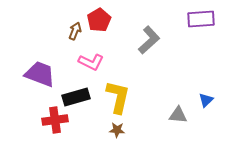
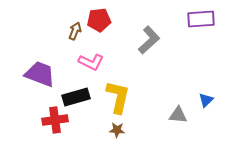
red pentagon: rotated 25 degrees clockwise
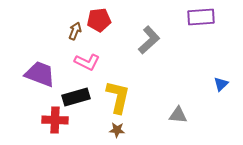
purple rectangle: moved 2 px up
pink L-shape: moved 4 px left
blue triangle: moved 15 px right, 16 px up
red cross: rotated 10 degrees clockwise
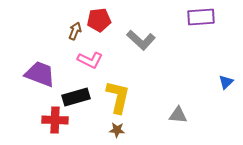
gray L-shape: moved 8 px left; rotated 84 degrees clockwise
pink L-shape: moved 3 px right, 2 px up
blue triangle: moved 5 px right, 2 px up
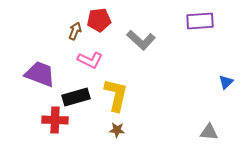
purple rectangle: moved 1 px left, 4 px down
yellow L-shape: moved 2 px left, 2 px up
gray triangle: moved 31 px right, 17 px down
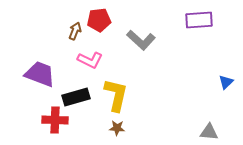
purple rectangle: moved 1 px left, 1 px up
brown star: moved 2 px up
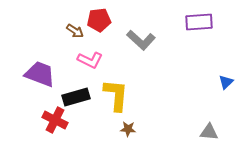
purple rectangle: moved 2 px down
brown arrow: rotated 102 degrees clockwise
yellow L-shape: rotated 8 degrees counterclockwise
red cross: rotated 25 degrees clockwise
brown star: moved 11 px right, 1 px down
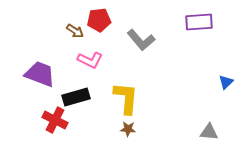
gray L-shape: rotated 8 degrees clockwise
yellow L-shape: moved 10 px right, 3 px down
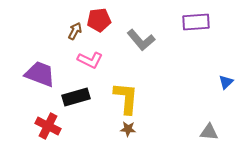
purple rectangle: moved 3 px left
brown arrow: rotated 96 degrees counterclockwise
red cross: moved 7 px left, 6 px down
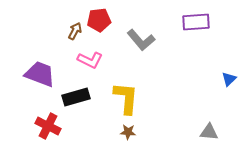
blue triangle: moved 3 px right, 3 px up
brown star: moved 3 px down
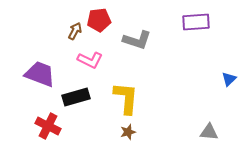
gray L-shape: moved 4 px left; rotated 32 degrees counterclockwise
brown star: rotated 21 degrees counterclockwise
